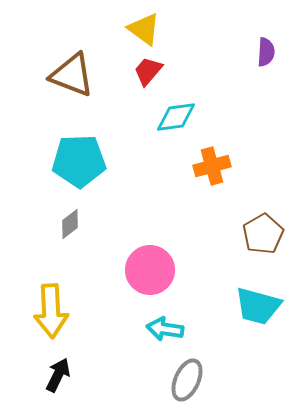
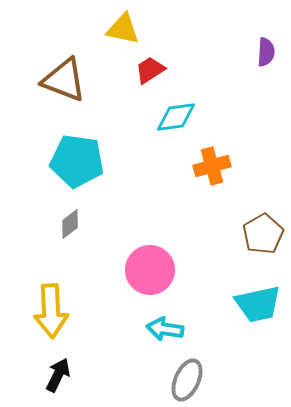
yellow triangle: moved 21 px left; rotated 24 degrees counterclockwise
red trapezoid: moved 2 px right, 1 px up; rotated 16 degrees clockwise
brown triangle: moved 8 px left, 5 px down
cyan pentagon: moved 2 px left; rotated 10 degrees clockwise
cyan trapezoid: moved 2 px up; rotated 27 degrees counterclockwise
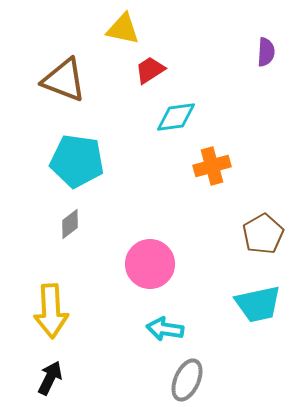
pink circle: moved 6 px up
black arrow: moved 8 px left, 3 px down
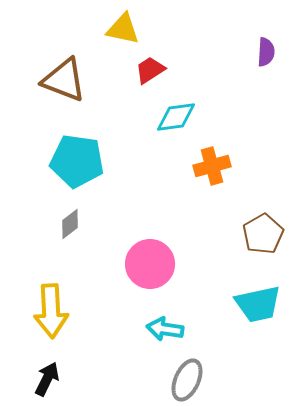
black arrow: moved 3 px left, 1 px down
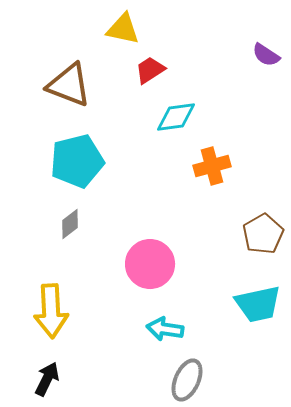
purple semicircle: moved 3 px down; rotated 120 degrees clockwise
brown triangle: moved 5 px right, 5 px down
cyan pentagon: rotated 22 degrees counterclockwise
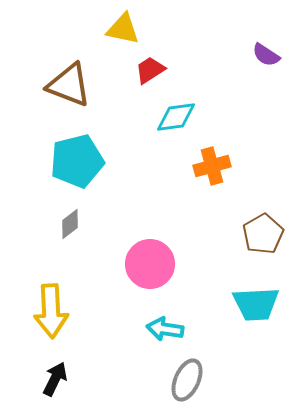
cyan trapezoid: moved 2 px left; rotated 9 degrees clockwise
black arrow: moved 8 px right
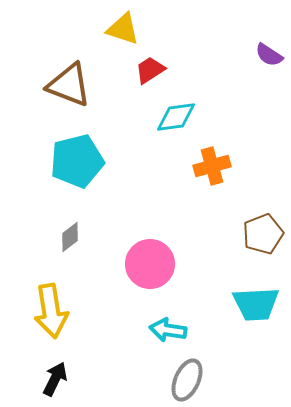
yellow triangle: rotated 6 degrees clockwise
purple semicircle: moved 3 px right
gray diamond: moved 13 px down
brown pentagon: rotated 9 degrees clockwise
yellow arrow: rotated 6 degrees counterclockwise
cyan arrow: moved 3 px right, 1 px down
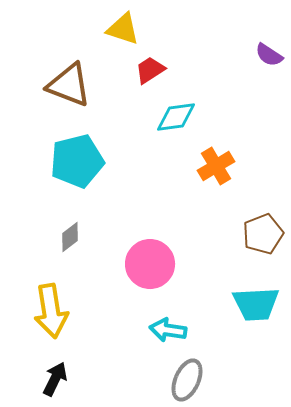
orange cross: moved 4 px right; rotated 15 degrees counterclockwise
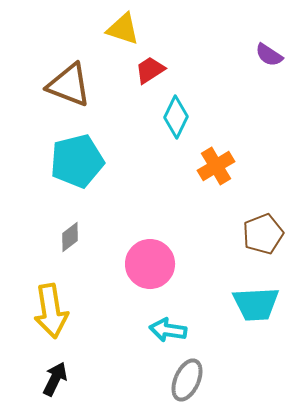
cyan diamond: rotated 57 degrees counterclockwise
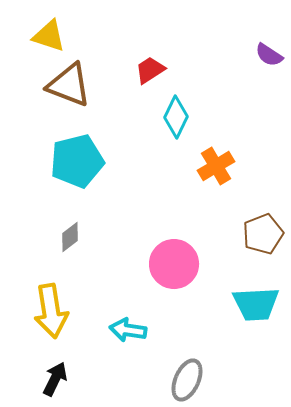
yellow triangle: moved 74 px left, 7 px down
pink circle: moved 24 px right
cyan arrow: moved 40 px left
